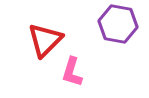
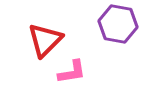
pink L-shape: rotated 116 degrees counterclockwise
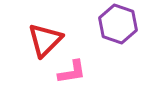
purple hexagon: rotated 9 degrees clockwise
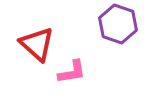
red triangle: moved 8 px left, 4 px down; rotated 33 degrees counterclockwise
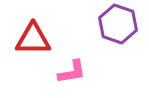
red triangle: moved 4 px left, 5 px up; rotated 42 degrees counterclockwise
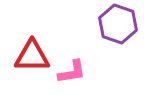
red triangle: moved 1 px left, 17 px down
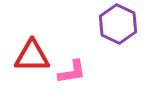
purple hexagon: rotated 6 degrees clockwise
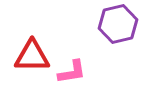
purple hexagon: rotated 21 degrees clockwise
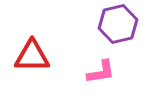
pink L-shape: moved 29 px right
